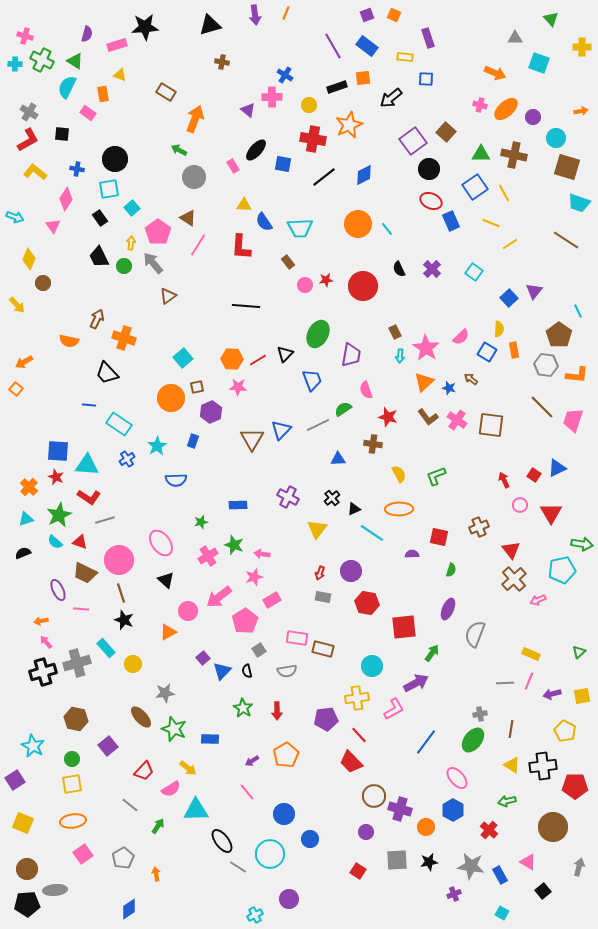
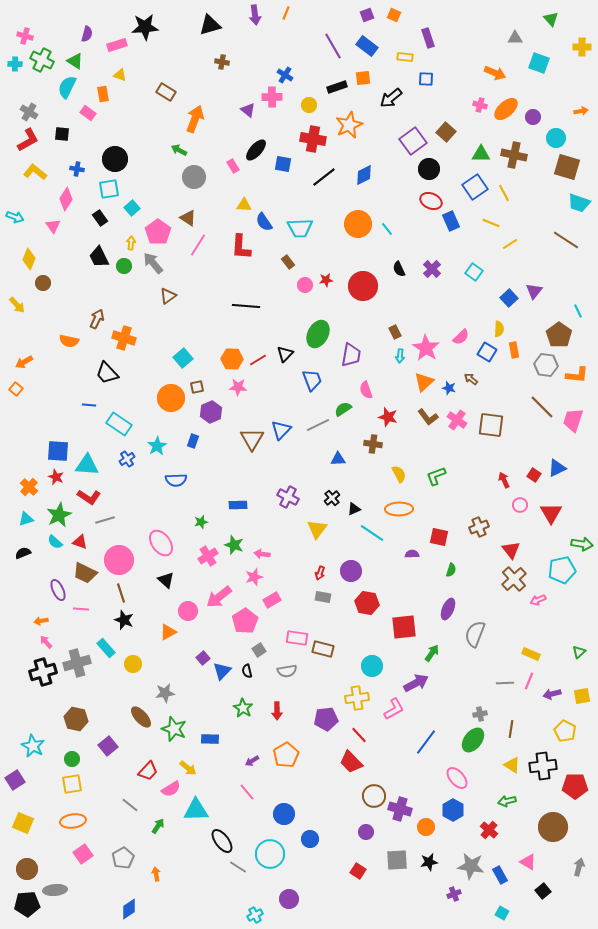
red trapezoid at (144, 771): moved 4 px right
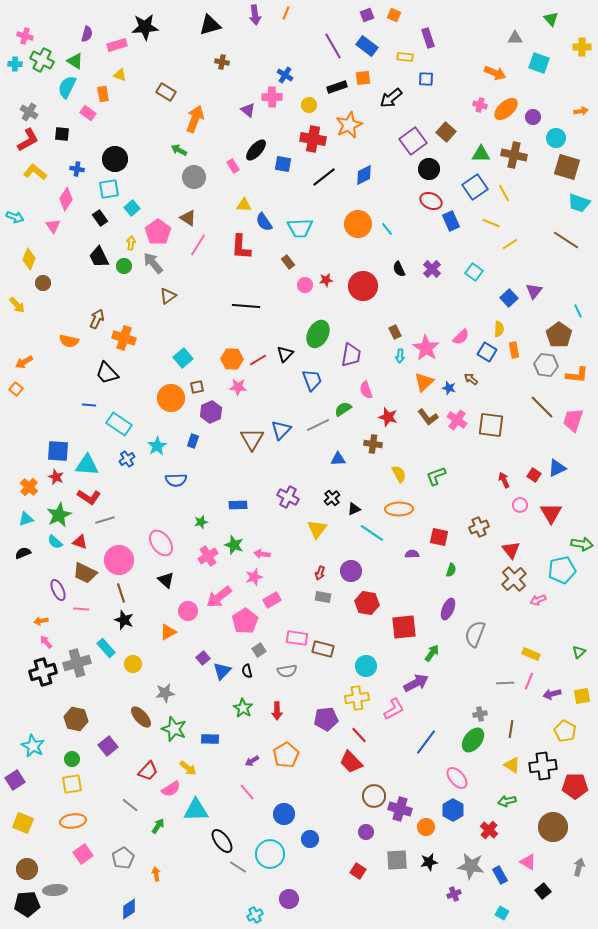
cyan circle at (372, 666): moved 6 px left
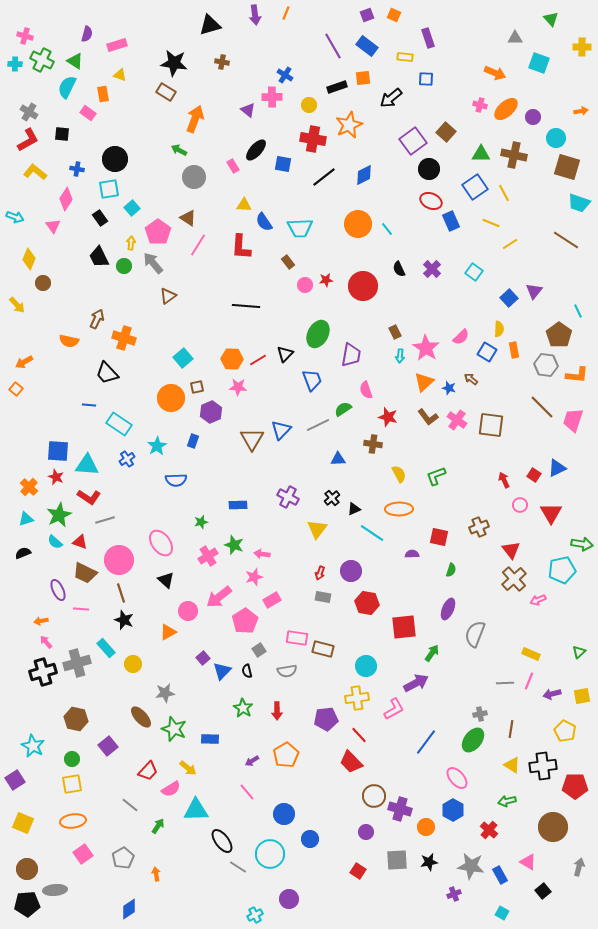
black star at (145, 27): moved 29 px right, 36 px down; rotated 12 degrees clockwise
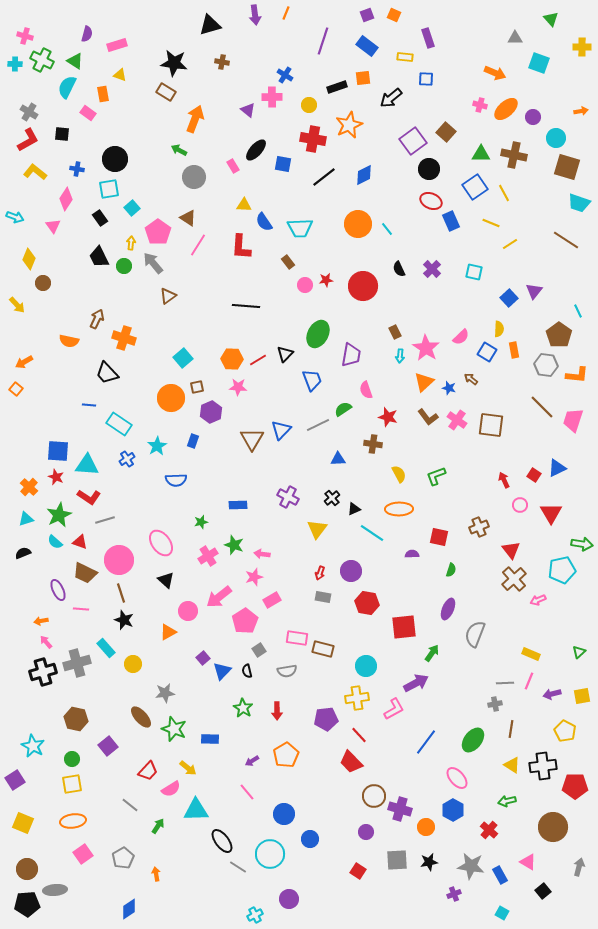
purple line at (333, 46): moved 10 px left, 5 px up; rotated 48 degrees clockwise
cyan square at (474, 272): rotated 24 degrees counterclockwise
gray cross at (480, 714): moved 15 px right, 10 px up
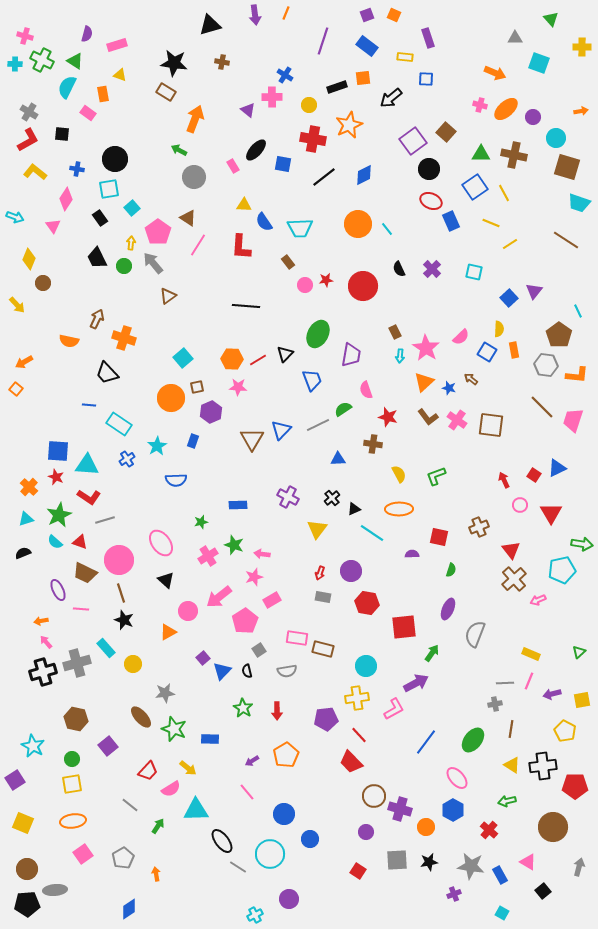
black trapezoid at (99, 257): moved 2 px left, 1 px down
yellow square at (582, 696): moved 4 px down
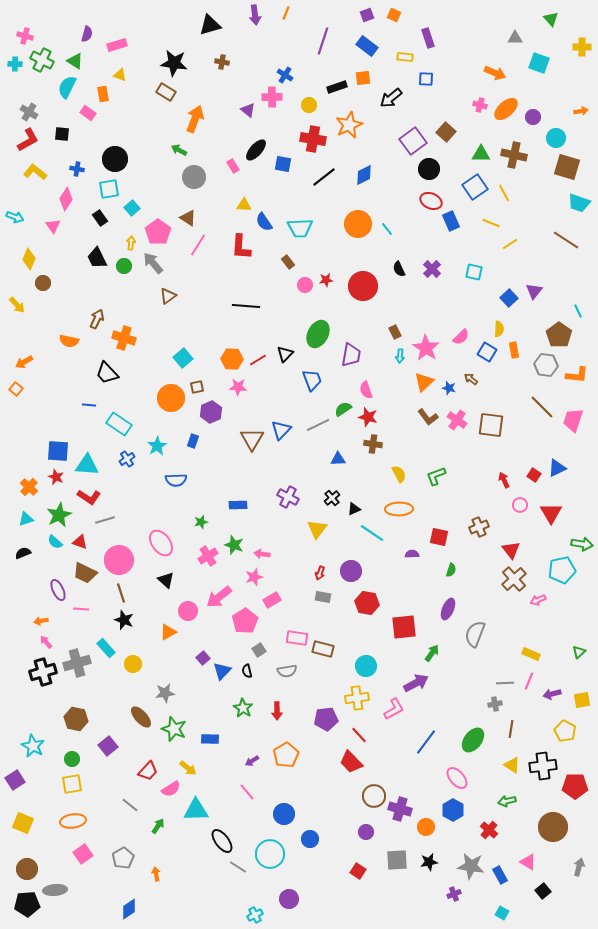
red star at (388, 417): moved 20 px left
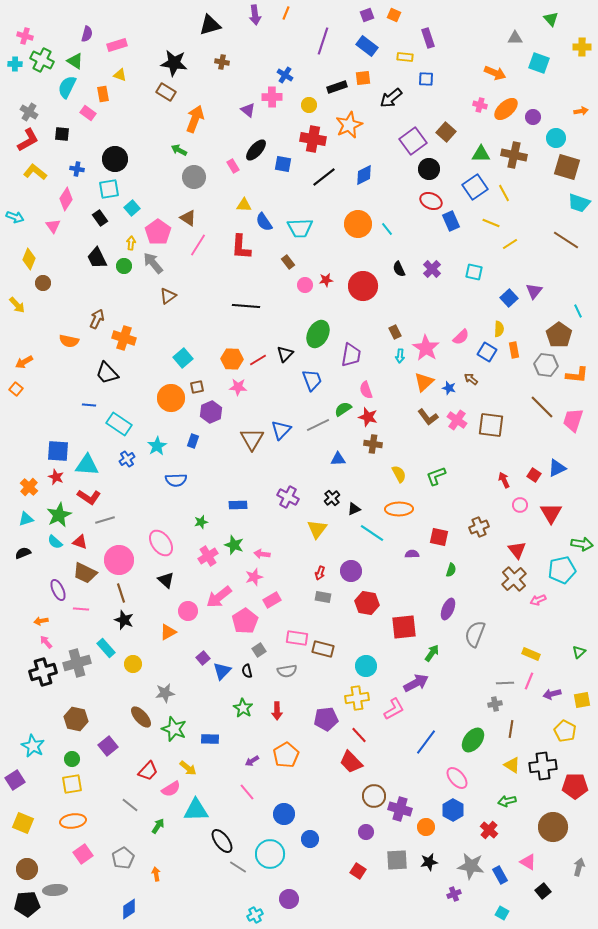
red triangle at (511, 550): moved 6 px right
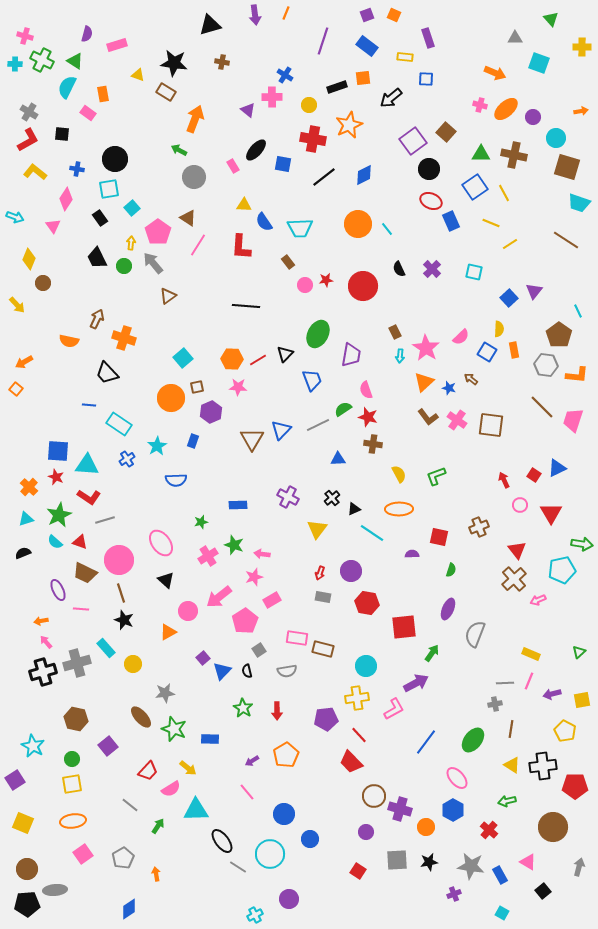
yellow triangle at (120, 75): moved 18 px right
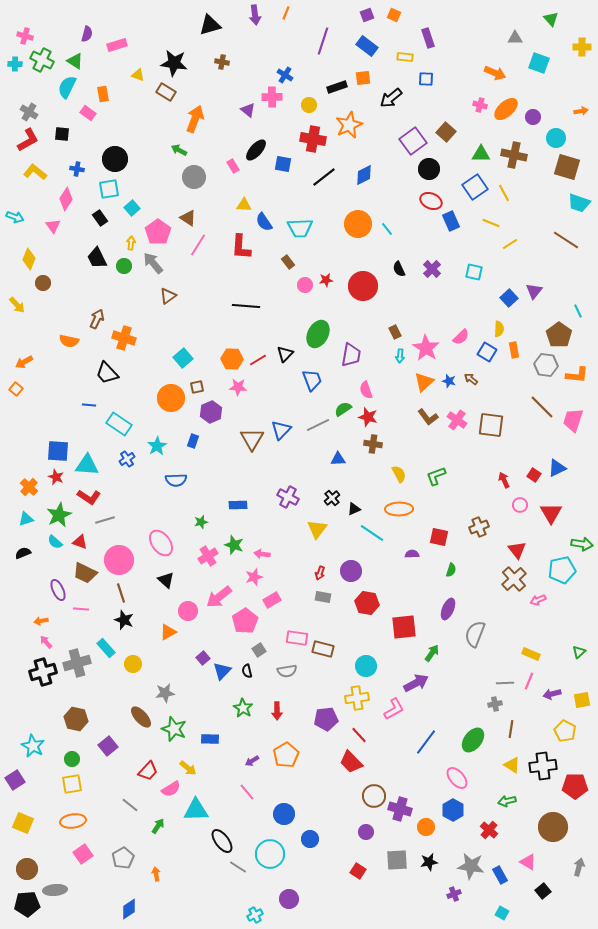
blue star at (449, 388): moved 7 px up
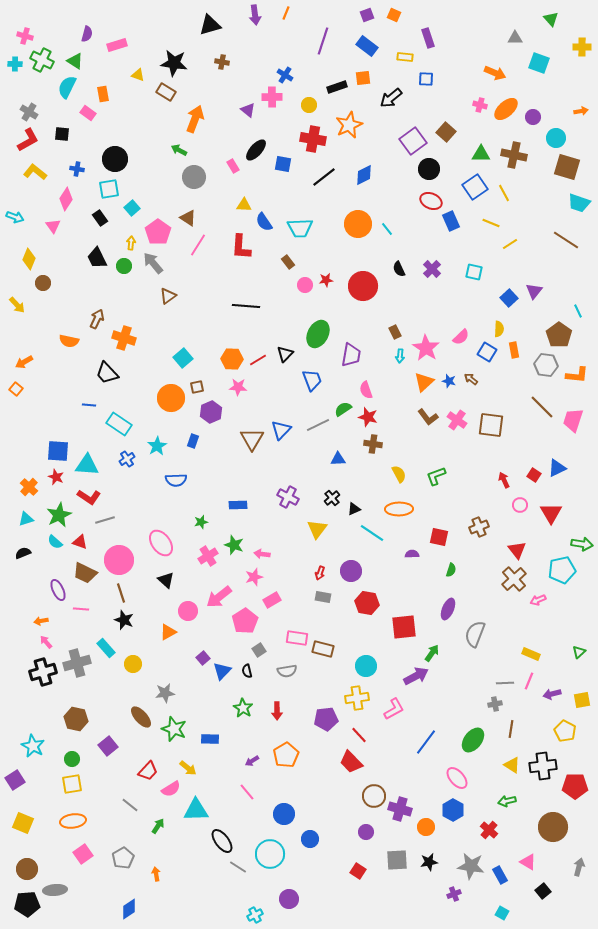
purple arrow at (416, 683): moved 7 px up
